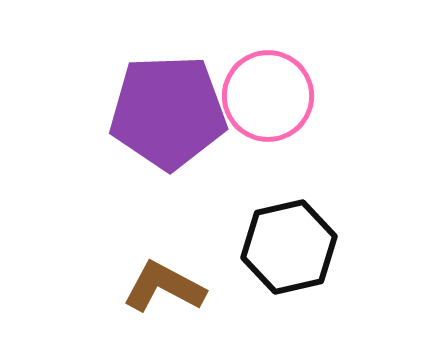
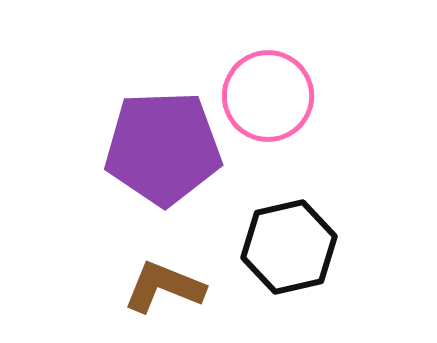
purple pentagon: moved 5 px left, 36 px down
brown L-shape: rotated 6 degrees counterclockwise
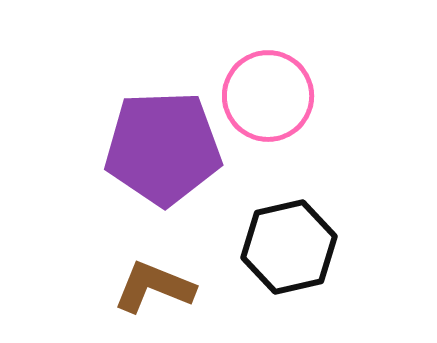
brown L-shape: moved 10 px left
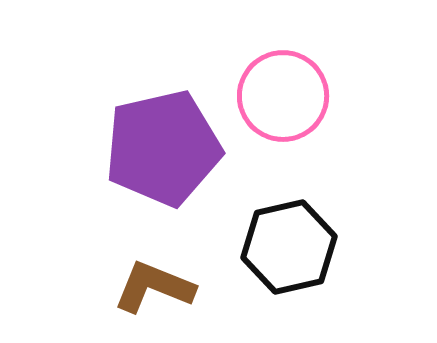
pink circle: moved 15 px right
purple pentagon: rotated 11 degrees counterclockwise
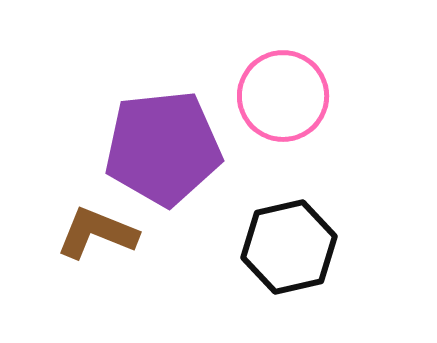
purple pentagon: rotated 7 degrees clockwise
brown L-shape: moved 57 px left, 54 px up
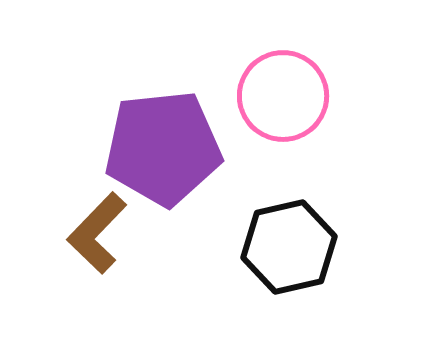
brown L-shape: rotated 68 degrees counterclockwise
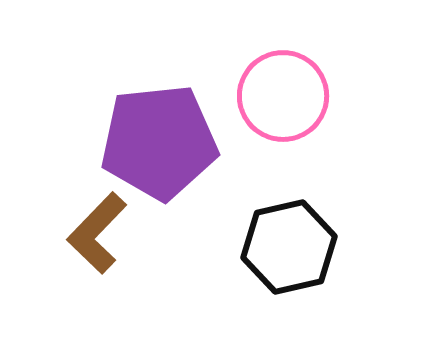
purple pentagon: moved 4 px left, 6 px up
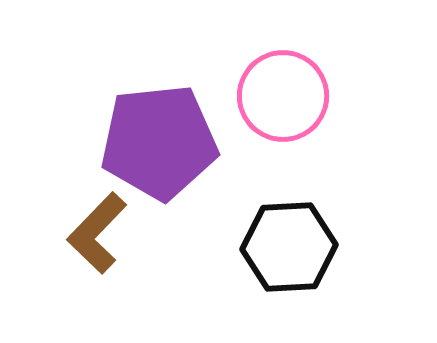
black hexagon: rotated 10 degrees clockwise
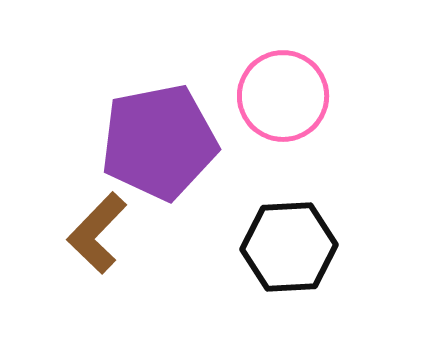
purple pentagon: rotated 5 degrees counterclockwise
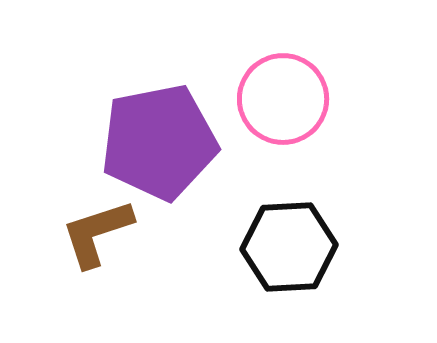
pink circle: moved 3 px down
brown L-shape: rotated 28 degrees clockwise
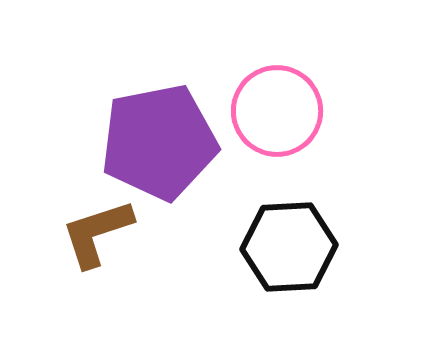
pink circle: moved 6 px left, 12 px down
